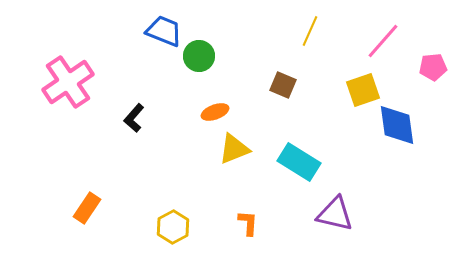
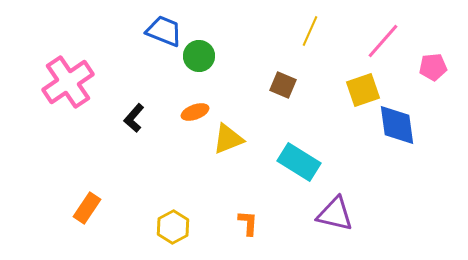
orange ellipse: moved 20 px left
yellow triangle: moved 6 px left, 10 px up
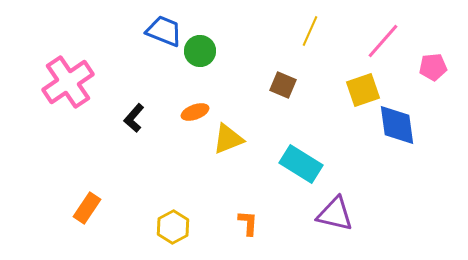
green circle: moved 1 px right, 5 px up
cyan rectangle: moved 2 px right, 2 px down
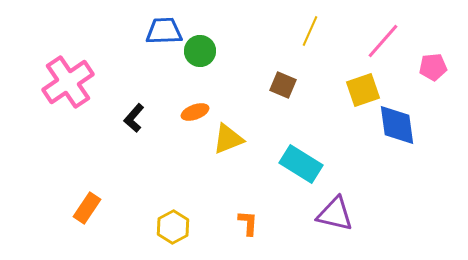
blue trapezoid: rotated 24 degrees counterclockwise
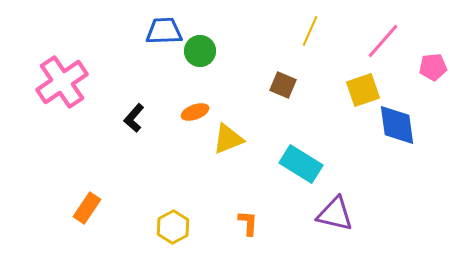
pink cross: moved 6 px left
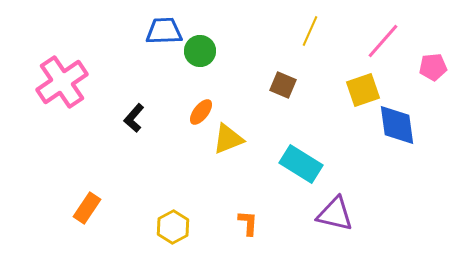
orange ellipse: moved 6 px right; rotated 32 degrees counterclockwise
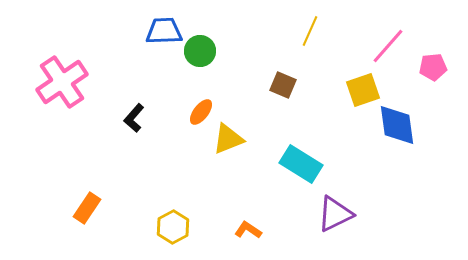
pink line: moved 5 px right, 5 px down
purple triangle: rotated 39 degrees counterclockwise
orange L-shape: moved 7 px down; rotated 60 degrees counterclockwise
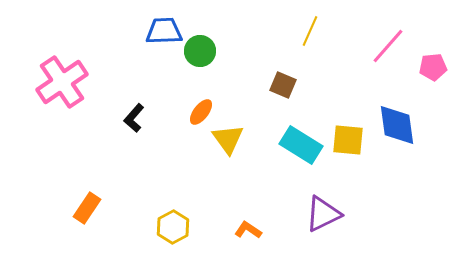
yellow square: moved 15 px left, 50 px down; rotated 24 degrees clockwise
yellow triangle: rotated 44 degrees counterclockwise
cyan rectangle: moved 19 px up
purple triangle: moved 12 px left
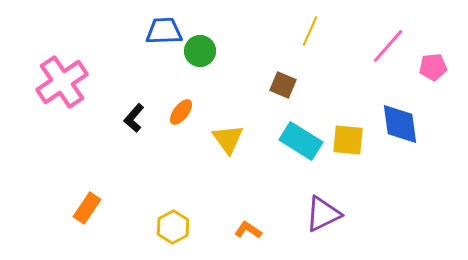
orange ellipse: moved 20 px left
blue diamond: moved 3 px right, 1 px up
cyan rectangle: moved 4 px up
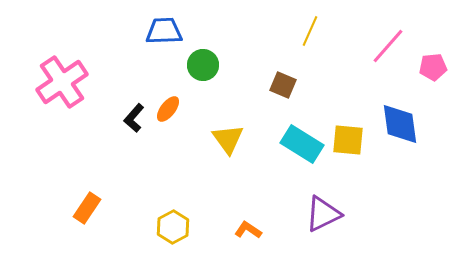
green circle: moved 3 px right, 14 px down
orange ellipse: moved 13 px left, 3 px up
cyan rectangle: moved 1 px right, 3 px down
